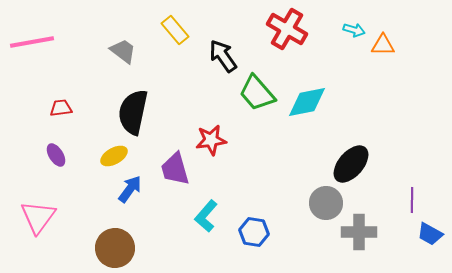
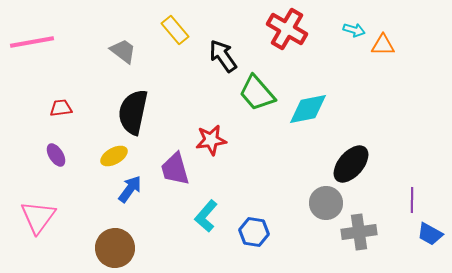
cyan diamond: moved 1 px right, 7 px down
gray cross: rotated 8 degrees counterclockwise
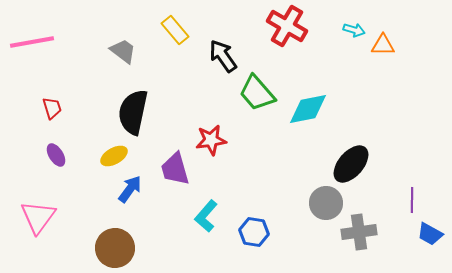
red cross: moved 3 px up
red trapezoid: moved 9 px left; rotated 80 degrees clockwise
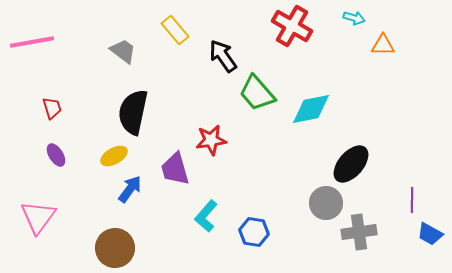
red cross: moved 5 px right
cyan arrow: moved 12 px up
cyan diamond: moved 3 px right
